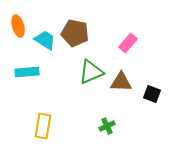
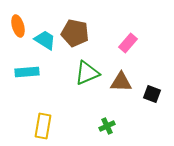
green triangle: moved 4 px left, 1 px down
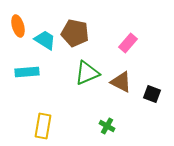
brown triangle: rotated 25 degrees clockwise
green cross: rotated 35 degrees counterclockwise
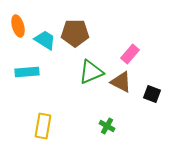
brown pentagon: rotated 12 degrees counterclockwise
pink rectangle: moved 2 px right, 11 px down
green triangle: moved 4 px right, 1 px up
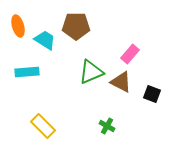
brown pentagon: moved 1 px right, 7 px up
yellow rectangle: rotated 55 degrees counterclockwise
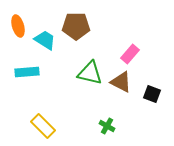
green triangle: moved 1 px left, 1 px down; rotated 36 degrees clockwise
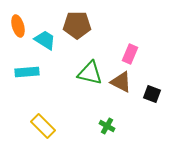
brown pentagon: moved 1 px right, 1 px up
pink rectangle: rotated 18 degrees counterclockwise
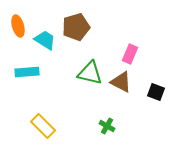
brown pentagon: moved 1 px left, 2 px down; rotated 16 degrees counterclockwise
black square: moved 4 px right, 2 px up
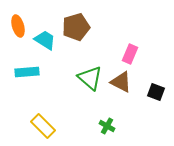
green triangle: moved 5 px down; rotated 28 degrees clockwise
